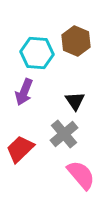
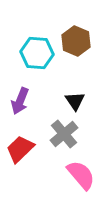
purple arrow: moved 4 px left, 9 px down
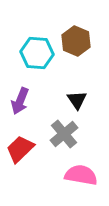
black triangle: moved 2 px right, 1 px up
pink semicircle: rotated 40 degrees counterclockwise
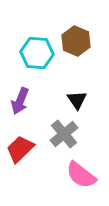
pink semicircle: rotated 152 degrees counterclockwise
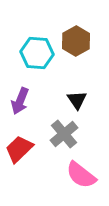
brown hexagon: rotated 8 degrees clockwise
red trapezoid: moved 1 px left
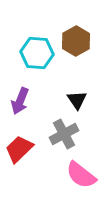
gray cross: rotated 12 degrees clockwise
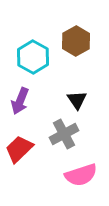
cyan hexagon: moved 4 px left, 4 px down; rotated 24 degrees clockwise
pink semicircle: rotated 56 degrees counterclockwise
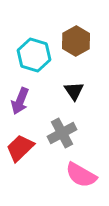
cyan hexagon: moved 1 px right, 2 px up; rotated 12 degrees counterclockwise
black triangle: moved 3 px left, 9 px up
gray cross: moved 2 px left, 1 px up
red trapezoid: moved 1 px right, 1 px up
pink semicircle: rotated 48 degrees clockwise
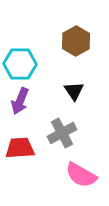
cyan hexagon: moved 14 px left, 9 px down; rotated 16 degrees counterclockwise
red trapezoid: rotated 40 degrees clockwise
